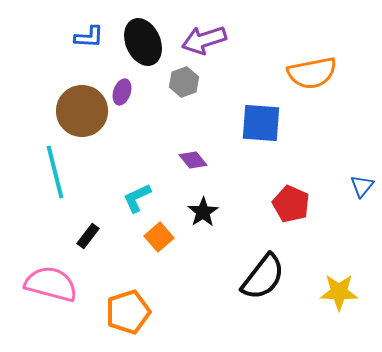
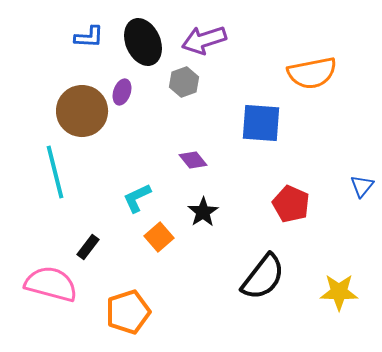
black rectangle: moved 11 px down
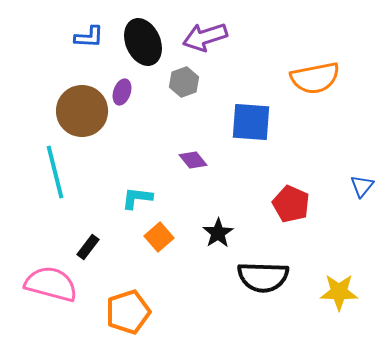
purple arrow: moved 1 px right, 3 px up
orange semicircle: moved 3 px right, 5 px down
blue square: moved 10 px left, 1 px up
cyan L-shape: rotated 32 degrees clockwise
black star: moved 15 px right, 21 px down
black semicircle: rotated 54 degrees clockwise
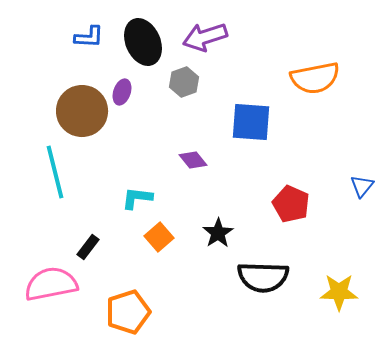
pink semicircle: rotated 26 degrees counterclockwise
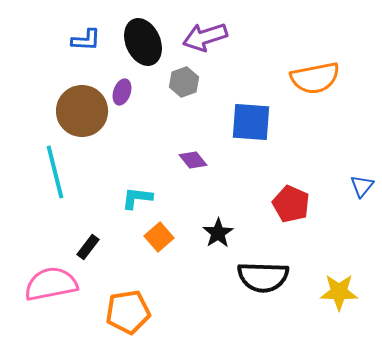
blue L-shape: moved 3 px left, 3 px down
orange pentagon: rotated 9 degrees clockwise
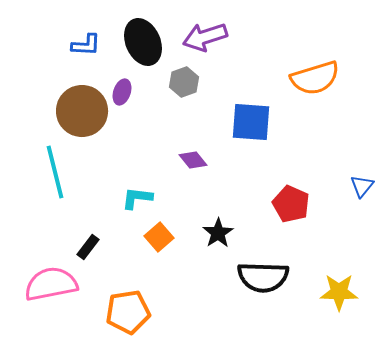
blue L-shape: moved 5 px down
orange semicircle: rotated 6 degrees counterclockwise
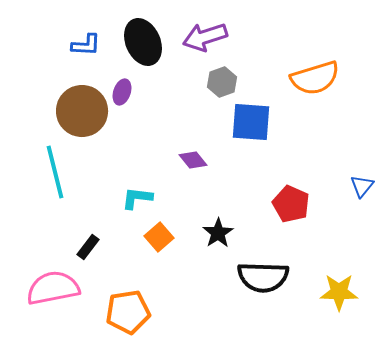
gray hexagon: moved 38 px right
pink semicircle: moved 2 px right, 4 px down
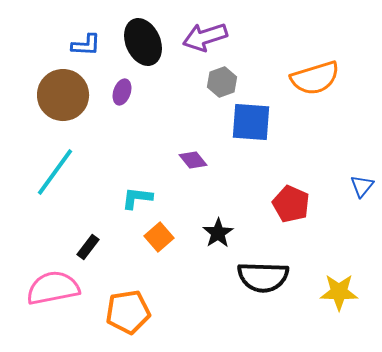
brown circle: moved 19 px left, 16 px up
cyan line: rotated 50 degrees clockwise
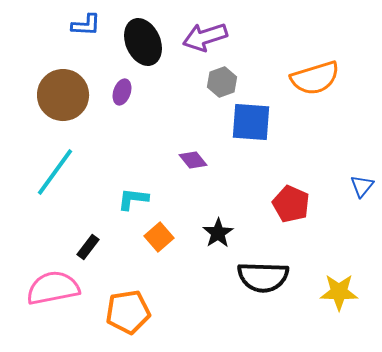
blue L-shape: moved 20 px up
cyan L-shape: moved 4 px left, 1 px down
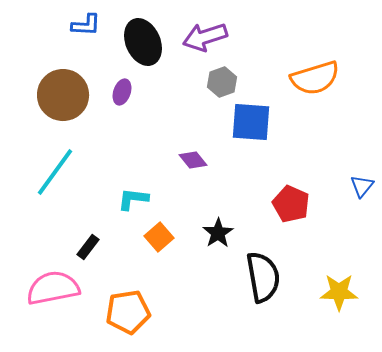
black semicircle: rotated 102 degrees counterclockwise
